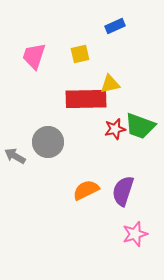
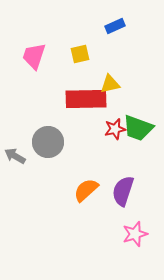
green trapezoid: moved 2 px left, 2 px down
orange semicircle: rotated 16 degrees counterclockwise
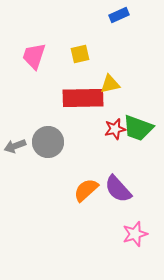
blue rectangle: moved 4 px right, 11 px up
red rectangle: moved 3 px left, 1 px up
gray arrow: moved 10 px up; rotated 50 degrees counterclockwise
purple semicircle: moved 5 px left, 2 px up; rotated 60 degrees counterclockwise
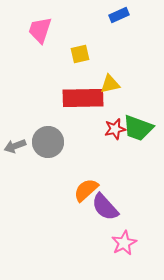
pink trapezoid: moved 6 px right, 26 px up
purple semicircle: moved 13 px left, 18 px down
pink star: moved 11 px left, 9 px down; rotated 10 degrees counterclockwise
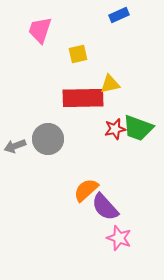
yellow square: moved 2 px left
gray circle: moved 3 px up
pink star: moved 5 px left, 5 px up; rotated 25 degrees counterclockwise
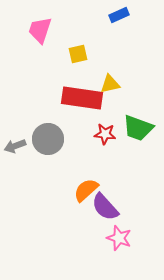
red rectangle: moved 1 px left; rotated 9 degrees clockwise
red star: moved 10 px left, 5 px down; rotated 20 degrees clockwise
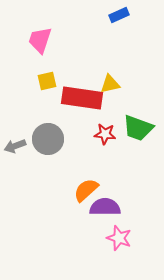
pink trapezoid: moved 10 px down
yellow square: moved 31 px left, 27 px down
purple semicircle: rotated 132 degrees clockwise
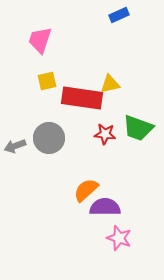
gray circle: moved 1 px right, 1 px up
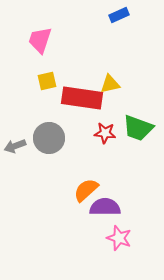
red star: moved 1 px up
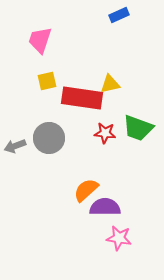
pink star: rotated 10 degrees counterclockwise
